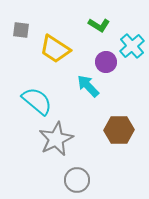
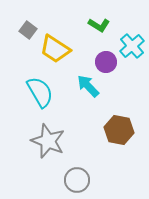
gray square: moved 7 px right; rotated 30 degrees clockwise
cyan semicircle: moved 3 px right, 9 px up; rotated 20 degrees clockwise
brown hexagon: rotated 12 degrees clockwise
gray star: moved 8 px left, 2 px down; rotated 24 degrees counterclockwise
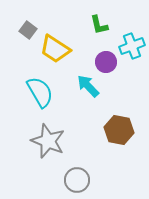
green L-shape: rotated 45 degrees clockwise
cyan cross: rotated 20 degrees clockwise
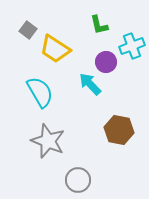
cyan arrow: moved 2 px right, 2 px up
gray circle: moved 1 px right
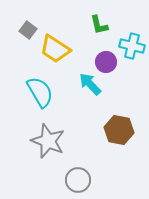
cyan cross: rotated 35 degrees clockwise
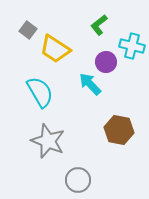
green L-shape: rotated 65 degrees clockwise
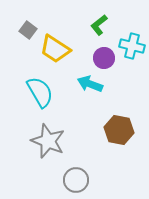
purple circle: moved 2 px left, 4 px up
cyan arrow: rotated 25 degrees counterclockwise
gray circle: moved 2 px left
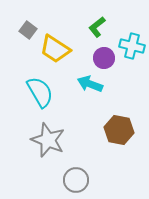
green L-shape: moved 2 px left, 2 px down
gray star: moved 1 px up
